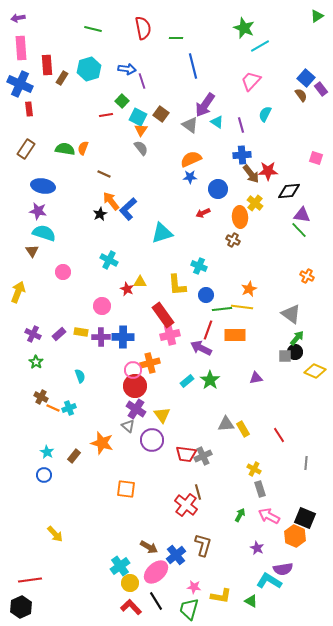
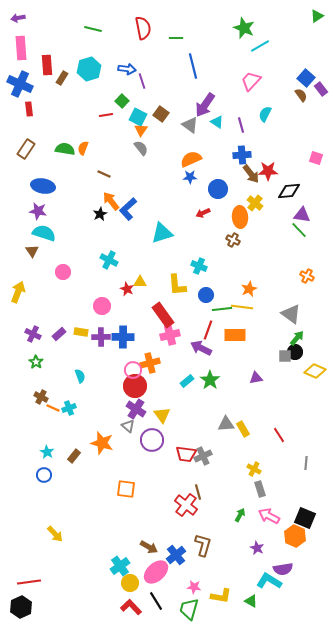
red line at (30, 580): moved 1 px left, 2 px down
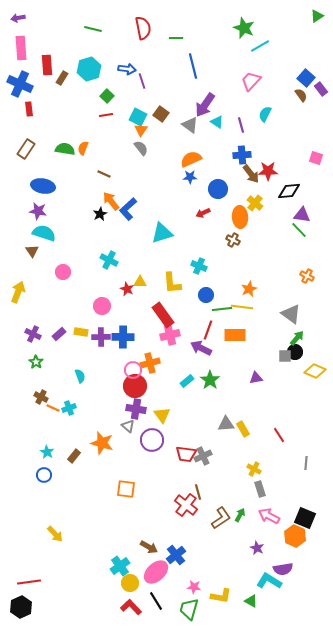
green square at (122, 101): moved 15 px left, 5 px up
yellow L-shape at (177, 285): moved 5 px left, 2 px up
purple cross at (136, 409): rotated 24 degrees counterclockwise
brown L-shape at (203, 545): moved 18 px right, 27 px up; rotated 40 degrees clockwise
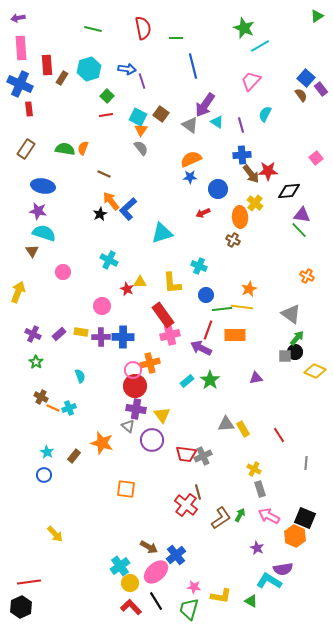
pink square at (316, 158): rotated 32 degrees clockwise
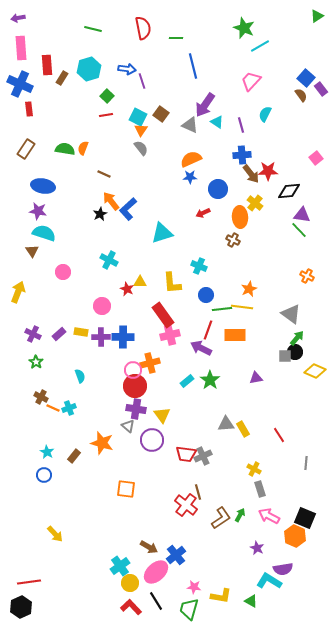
gray triangle at (190, 125): rotated 12 degrees counterclockwise
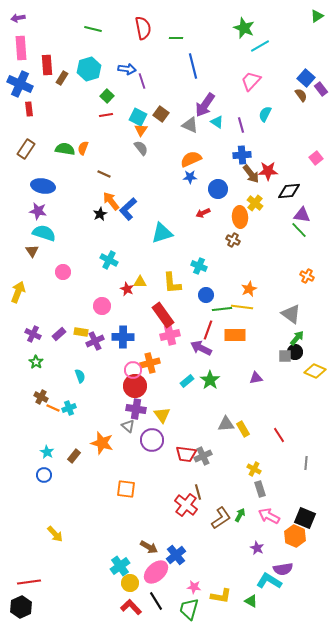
purple cross at (101, 337): moved 6 px left, 4 px down; rotated 24 degrees counterclockwise
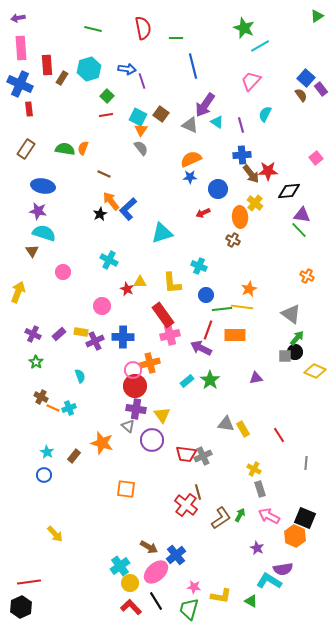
gray triangle at (226, 424): rotated 12 degrees clockwise
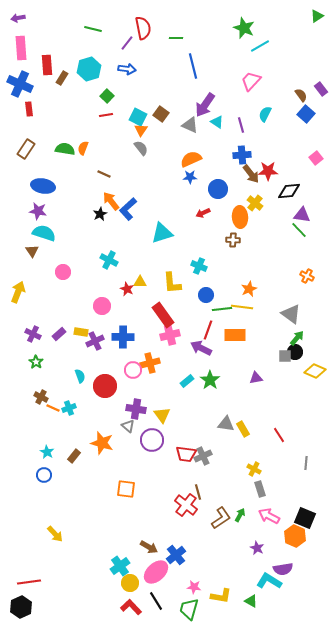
blue square at (306, 78): moved 36 px down
purple line at (142, 81): moved 15 px left, 38 px up; rotated 56 degrees clockwise
brown cross at (233, 240): rotated 24 degrees counterclockwise
red circle at (135, 386): moved 30 px left
